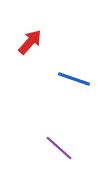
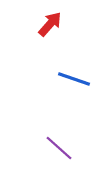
red arrow: moved 20 px right, 18 px up
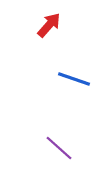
red arrow: moved 1 px left, 1 px down
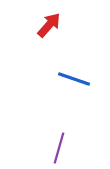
purple line: rotated 64 degrees clockwise
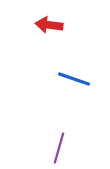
red arrow: rotated 124 degrees counterclockwise
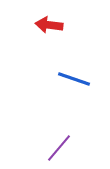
purple line: rotated 24 degrees clockwise
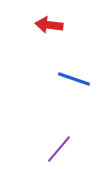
purple line: moved 1 px down
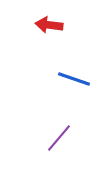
purple line: moved 11 px up
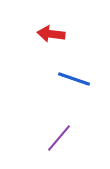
red arrow: moved 2 px right, 9 px down
